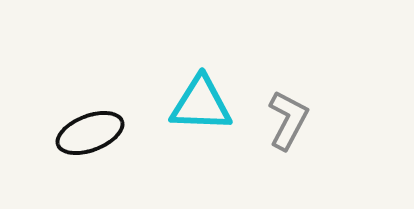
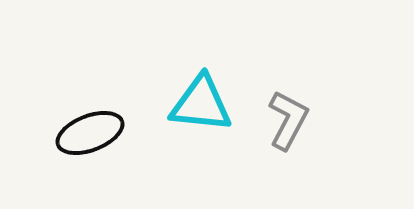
cyan triangle: rotated 4 degrees clockwise
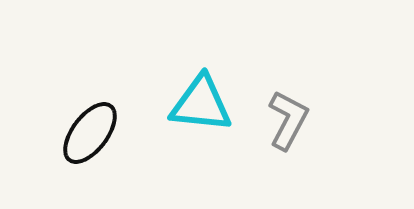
black ellipse: rotated 32 degrees counterclockwise
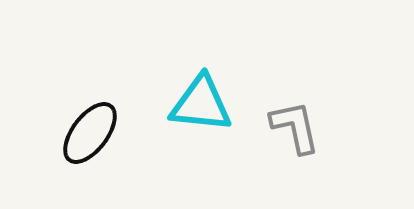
gray L-shape: moved 7 px right, 7 px down; rotated 40 degrees counterclockwise
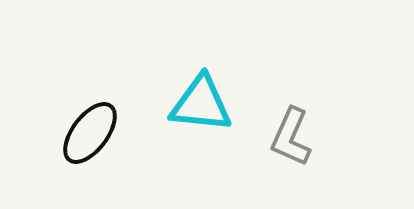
gray L-shape: moved 4 px left, 10 px down; rotated 144 degrees counterclockwise
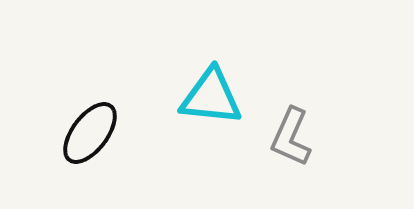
cyan triangle: moved 10 px right, 7 px up
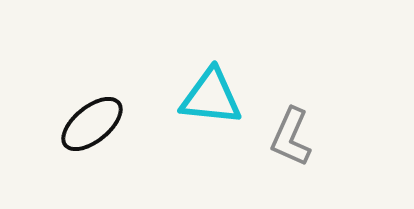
black ellipse: moved 2 px right, 9 px up; rotated 14 degrees clockwise
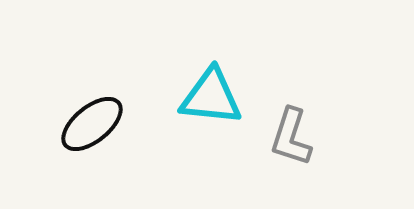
gray L-shape: rotated 6 degrees counterclockwise
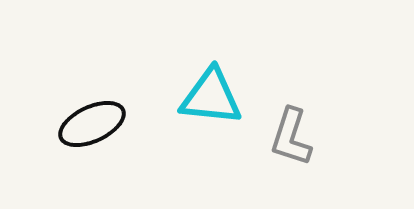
black ellipse: rotated 14 degrees clockwise
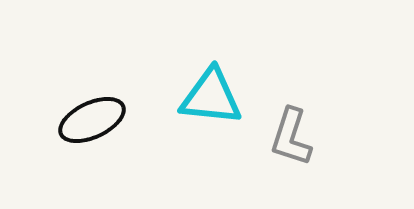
black ellipse: moved 4 px up
